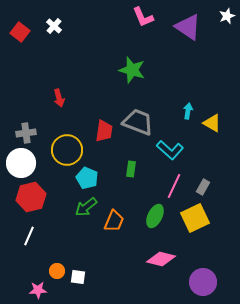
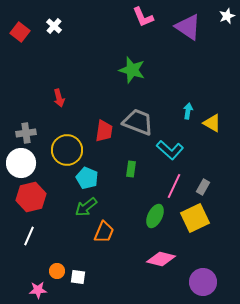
orange trapezoid: moved 10 px left, 11 px down
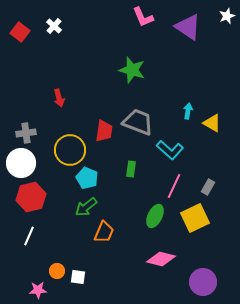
yellow circle: moved 3 px right
gray rectangle: moved 5 px right
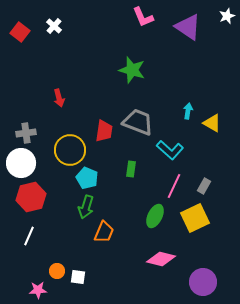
gray rectangle: moved 4 px left, 1 px up
green arrow: rotated 35 degrees counterclockwise
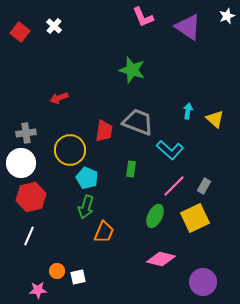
red arrow: rotated 84 degrees clockwise
yellow triangle: moved 3 px right, 4 px up; rotated 12 degrees clockwise
pink line: rotated 20 degrees clockwise
white square: rotated 21 degrees counterclockwise
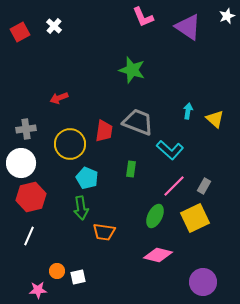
red square: rotated 24 degrees clockwise
gray cross: moved 4 px up
yellow circle: moved 6 px up
green arrow: moved 5 px left, 1 px down; rotated 25 degrees counterclockwise
orange trapezoid: rotated 75 degrees clockwise
pink diamond: moved 3 px left, 4 px up
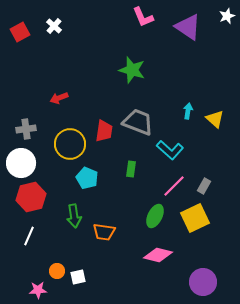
green arrow: moved 7 px left, 8 px down
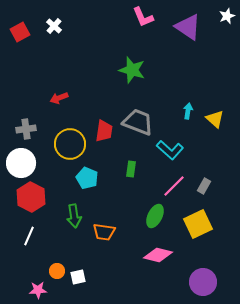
red hexagon: rotated 20 degrees counterclockwise
yellow square: moved 3 px right, 6 px down
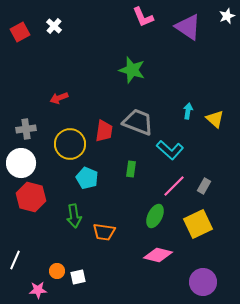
red hexagon: rotated 12 degrees counterclockwise
white line: moved 14 px left, 24 px down
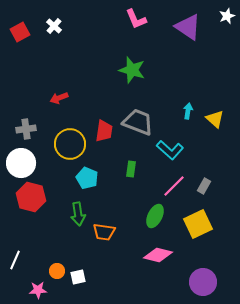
pink L-shape: moved 7 px left, 2 px down
green arrow: moved 4 px right, 2 px up
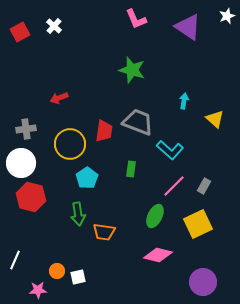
cyan arrow: moved 4 px left, 10 px up
cyan pentagon: rotated 15 degrees clockwise
